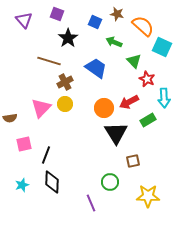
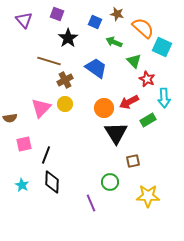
orange semicircle: moved 2 px down
brown cross: moved 2 px up
cyan star: rotated 24 degrees counterclockwise
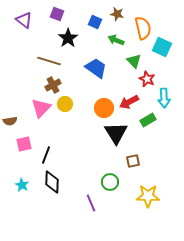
purple triangle: rotated 12 degrees counterclockwise
orange semicircle: rotated 35 degrees clockwise
green arrow: moved 2 px right, 2 px up
brown cross: moved 12 px left, 5 px down
brown semicircle: moved 3 px down
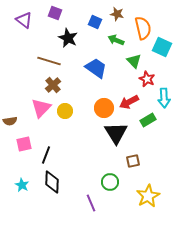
purple square: moved 2 px left, 1 px up
black star: rotated 12 degrees counterclockwise
brown cross: rotated 14 degrees counterclockwise
yellow circle: moved 7 px down
yellow star: rotated 30 degrees counterclockwise
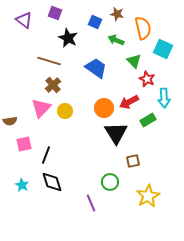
cyan square: moved 1 px right, 2 px down
black diamond: rotated 20 degrees counterclockwise
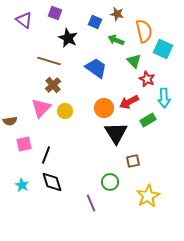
orange semicircle: moved 1 px right, 3 px down
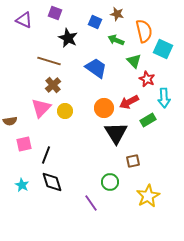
purple triangle: rotated 12 degrees counterclockwise
purple line: rotated 12 degrees counterclockwise
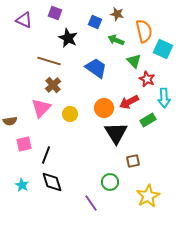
yellow circle: moved 5 px right, 3 px down
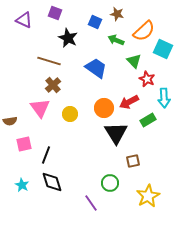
orange semicircle: rotated 60 degrees clockwise
pink triangle: moved 1 px left; rotated 20 degrees counterclockwise
green circle: moved 1 px down
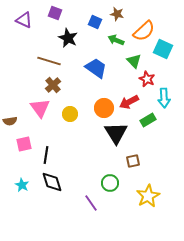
black line: rotated 12 degrees counterclockwise
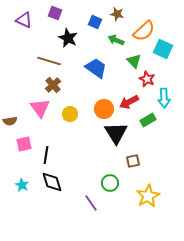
orange circle: moved 1 px down
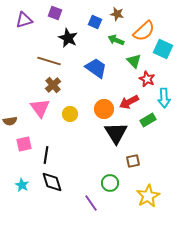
purple triangle: rotated 42 degrees counterclockwise
